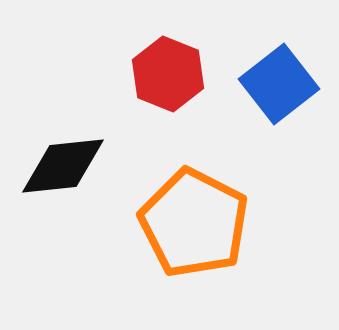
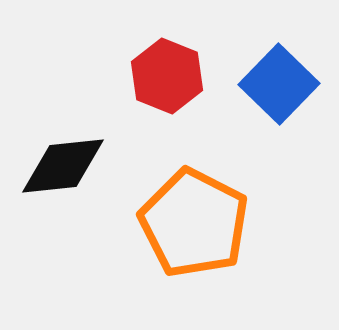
red hexagon: moved 1 px left, 2 px down
blue square: rotated 8 degrees counterclockwise
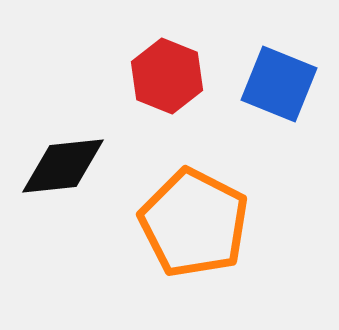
blue square: rotated 22 degrees counterclockwise
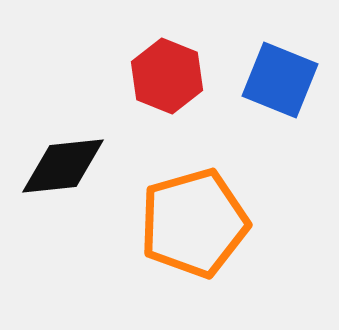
blue square: moved 1 px right, 4 px up
orange pentagon: rotated 29 degrees clockwise
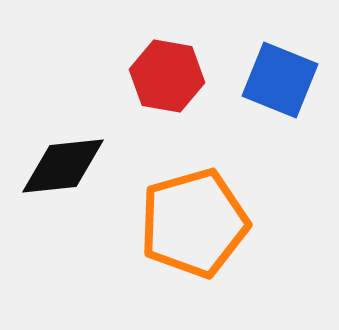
red hexagon: rotated 12 degrees counterclockwise
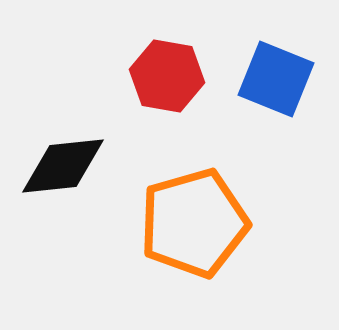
blue square: moved 4 px left, 1 px up
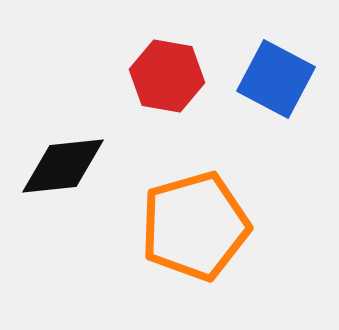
blue square: rotated 6 degrees clockwise
orange pentagon: moved 1 px right, 3 px down
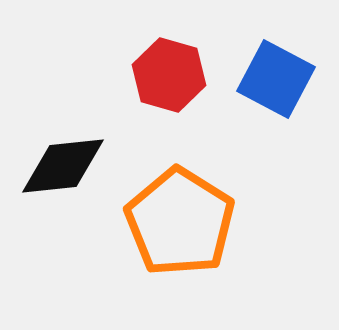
red hexagon: moved 2 px right, 1 px up; rotated 6 degrees clockwise
orange pentagon: moved 15 px left, 4 px up; rotated 24 degrees counterclockwise
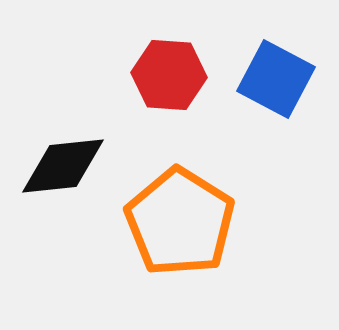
red hexagon: rotated 12 degrees counterclockwise
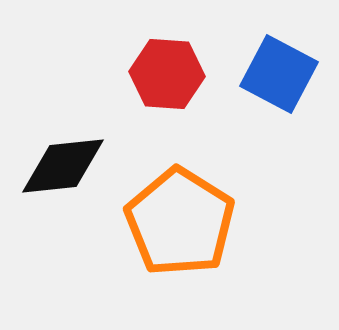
red hexagon: moved 2 px left, 1 px up
blue square: moved 3 px right, 5 px up
